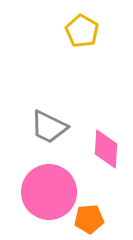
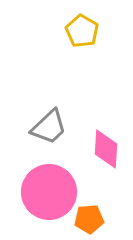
gray trapezoid: rotated 69 degrees counterclockwise
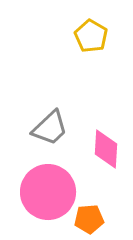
yellow pentagon: moved 9 px right, 5 px down
gray trapezoid: moved 1 px right, 1 px down
pink circle: moved 1 px left
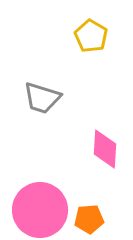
gray trapezoid: moved 8 px left, 30 px up; rotated 60 degrees clockwise
pink diamond: moved 1 px left
pink circle: moved 8 px left, 18 px down
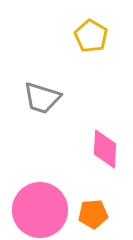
orange pentagon: moved 4 px right, 5 px up
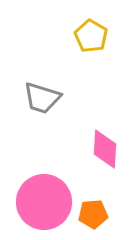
pink circle: moved 4 px right, 8 px up
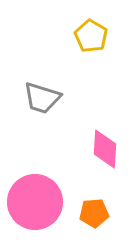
pink circle: moved 9 px left
orange pentagon: moved 1 px right, 1 px up
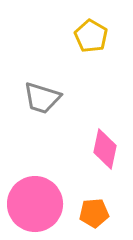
pink diamond: rotated 9 degrees clockwise
pink circle: moved 2 px down
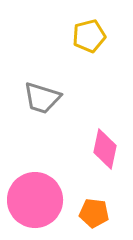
yellow pentagon: moved 2 px left; rotated 28 degrees clockwise
pink circle: moved 4 px up
orange pentagon: rotated 12 degrees clockwise
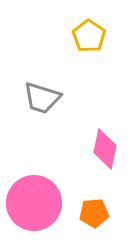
yellow pentagon: rotated 24 degrees counterclockwise
pink circle: moved 1 px left, 3 px down
orange pentagon: rotated 12 degrees counterclockwise
